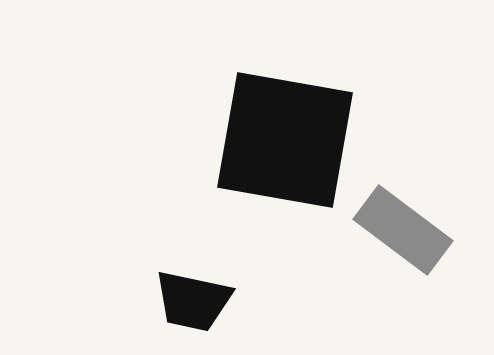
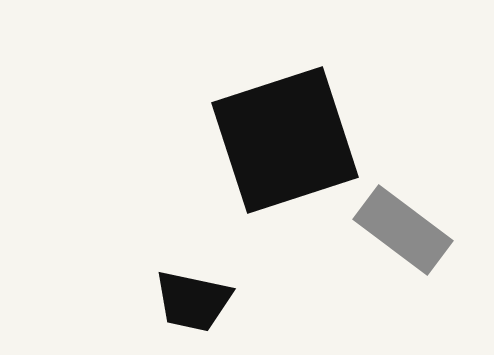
black square: rotated 28 degrees counterclockwise
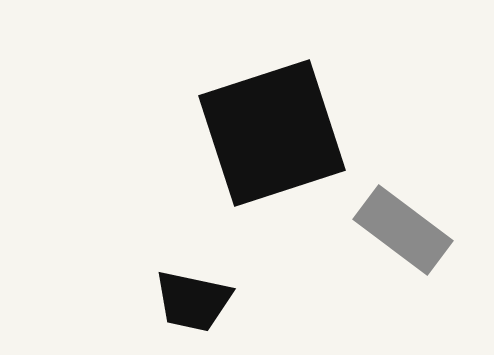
black square: moved 13 px left, 7 px up
